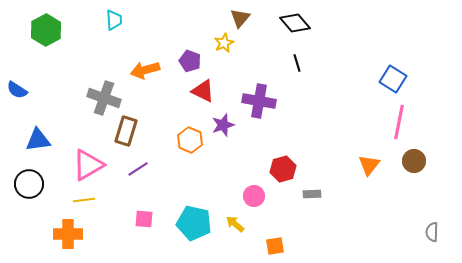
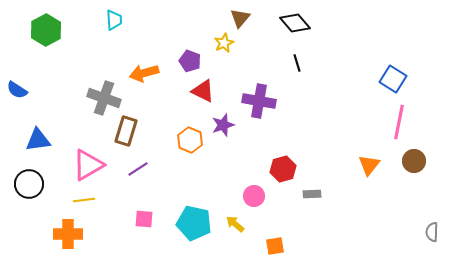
orange arrow: moved 1 px left, 3 px down
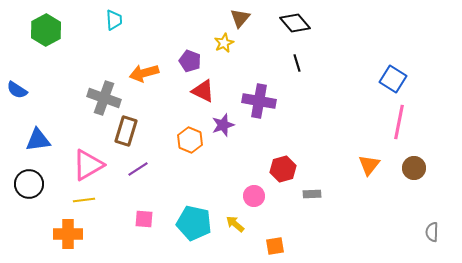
brown circle: moved 7 px down
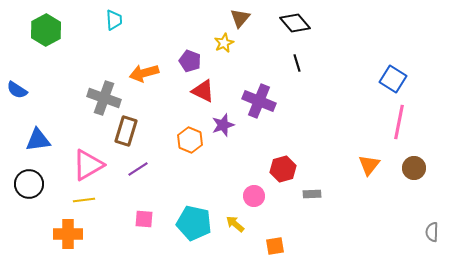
purple cross: rotated 12 degrees clockwise
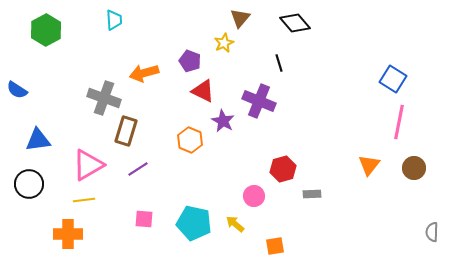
black line: moved 18 px left
purple star: moved 4 px up; rotated 25 degrees counterclockwise
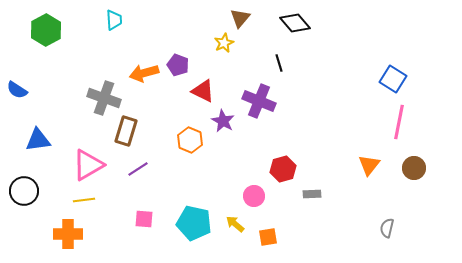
purple pentagon: moved 12 px left, 4 px down
black circle: moved 5 px left, 7 px down
gray semicircle: moved 45 px left, 4 px up; rotated 12 degrees clockwise
orange square: moved 7 px left, 9 px up
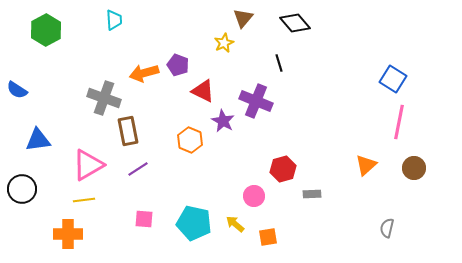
brown triangle: moved 3 px right
purple cross: moved 3 px left
brown rectangle: moved 2 px right; rotated 28 degrees counterclockwise
orange triangle: moved 3 px left; rotated 10 degrees clockwise
black circle: moved 2 px left, 2 px up
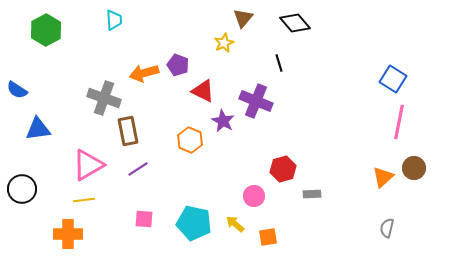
blue triangle: moved 11 px up
orange triangle: moved 17 px right, 12 px down
